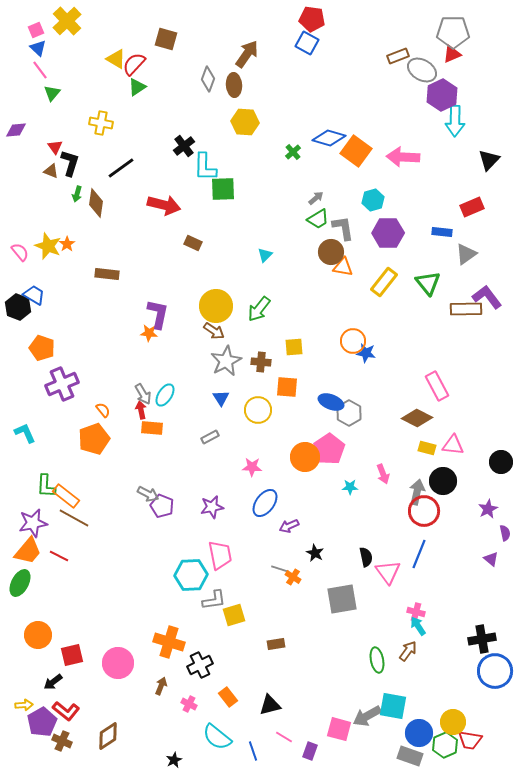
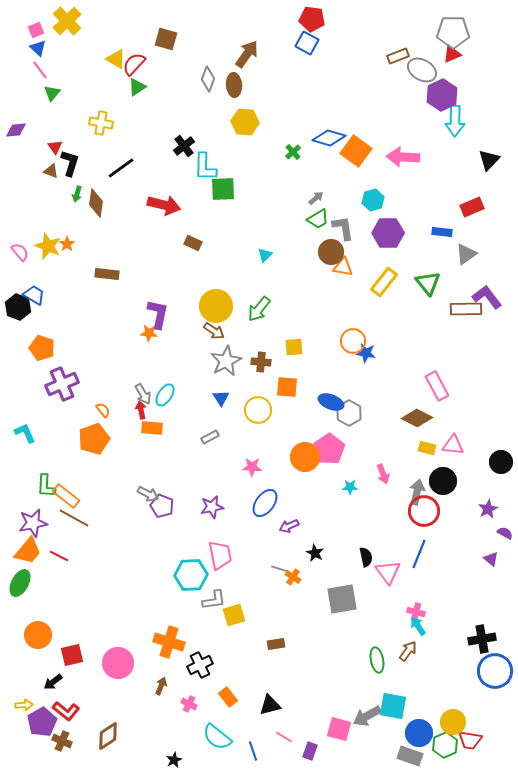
purple semicircle at (505, 533): rotated 49 degrees counterclockwise
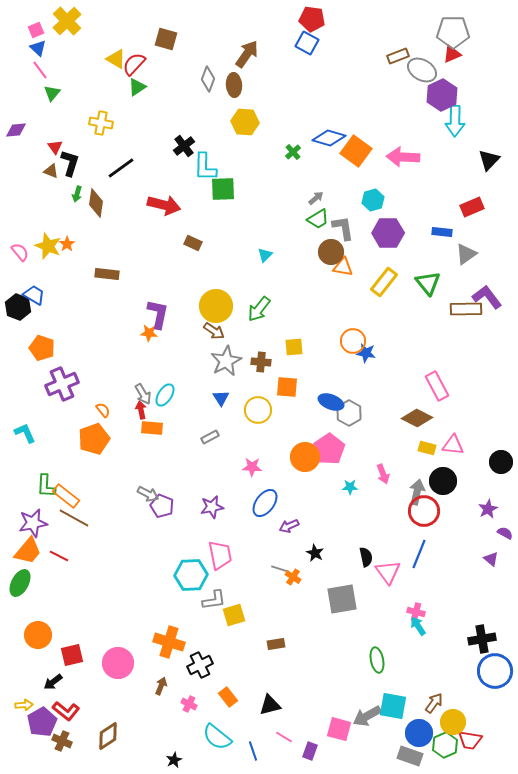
brown arrow at (408, 651): moved 26 px right, 52 px down
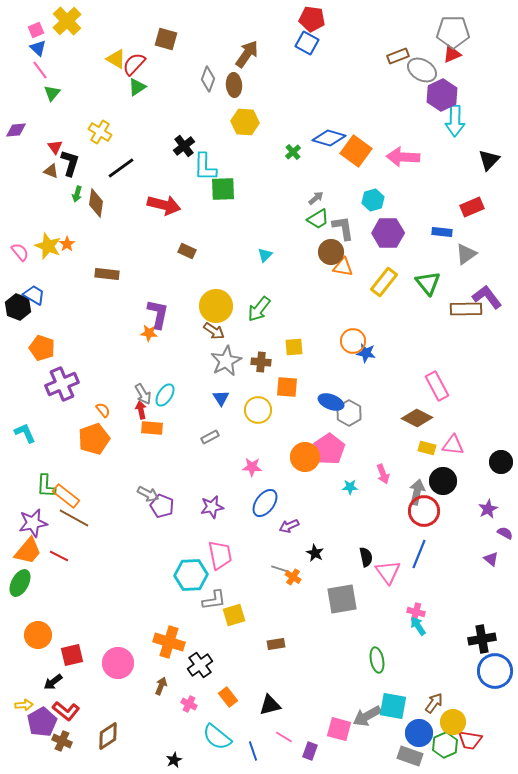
yellow cross at (101, 123): moved 1 px left, 9 px down; rotated 20 degrees clockwise
brown rectangle at (193, 243): moved 6 px left, 8 px down
black cross at (200, 665): rotated 10 degrees counterclockwise
